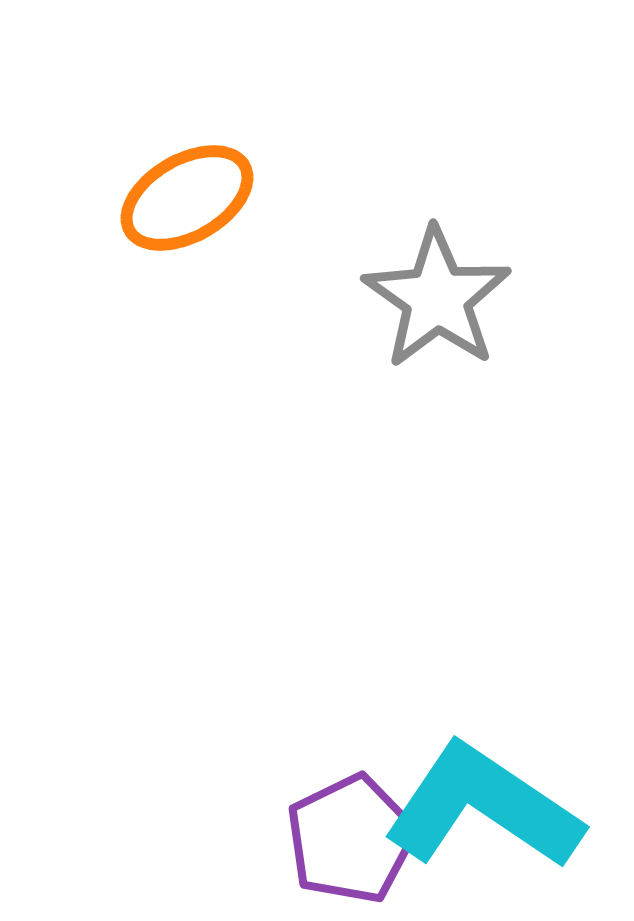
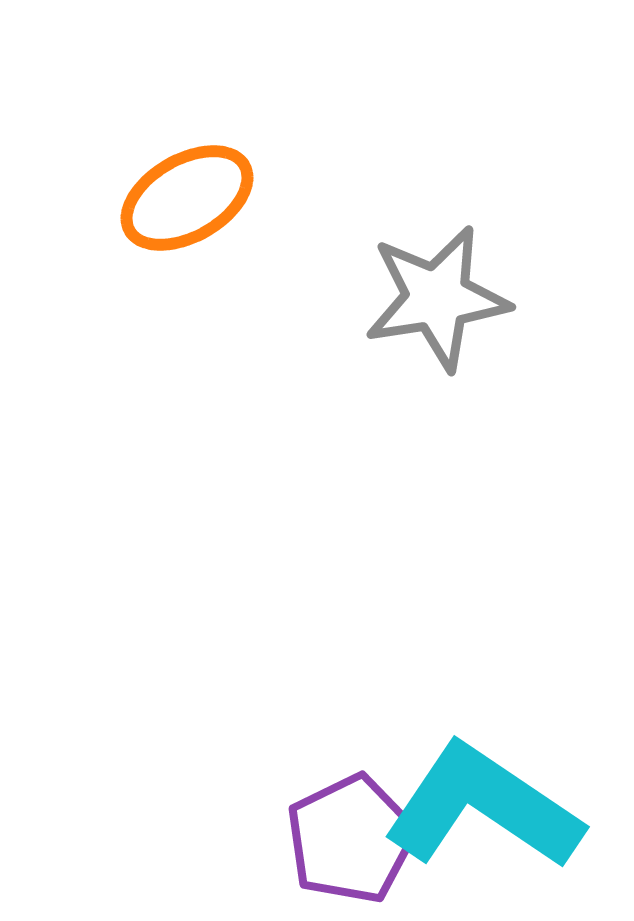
gray star: rotated 28 degrees clockwise
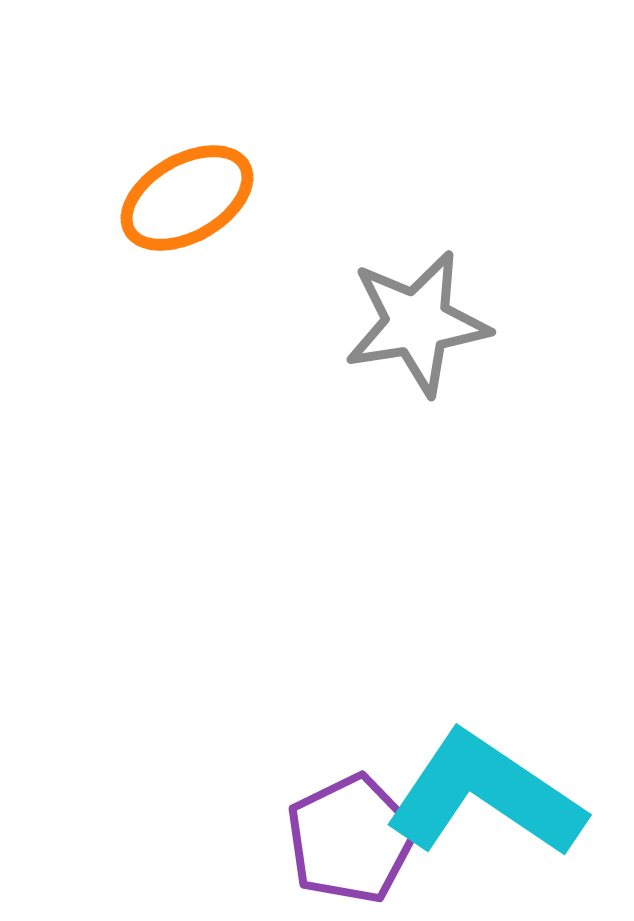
gray star: moved 20 px left, 25 px down
cyan L-shape: moved 2 px right, 12 px up
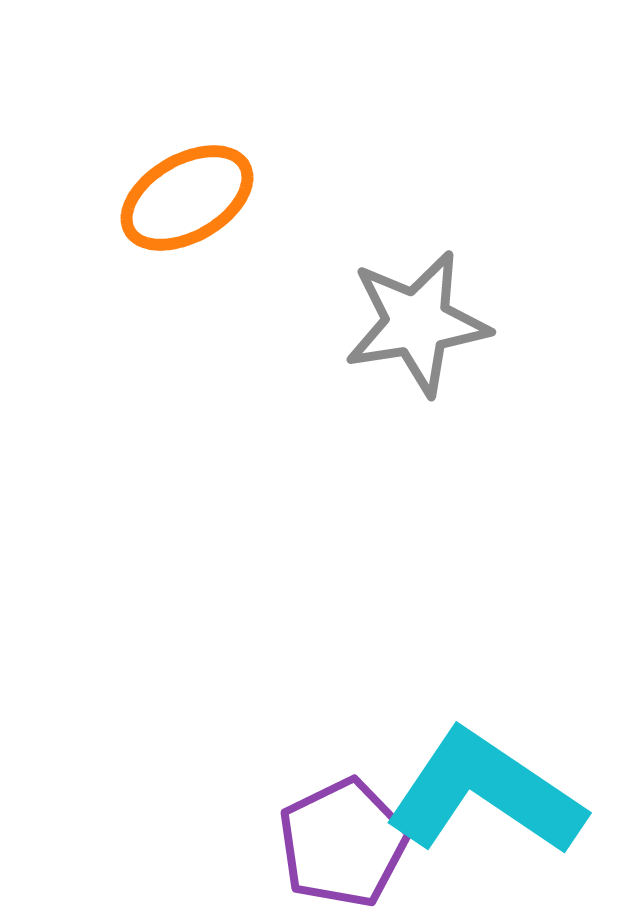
cyan L-shape: moved 2 px up
purple pentagon: moved 8 px left, 4 px down
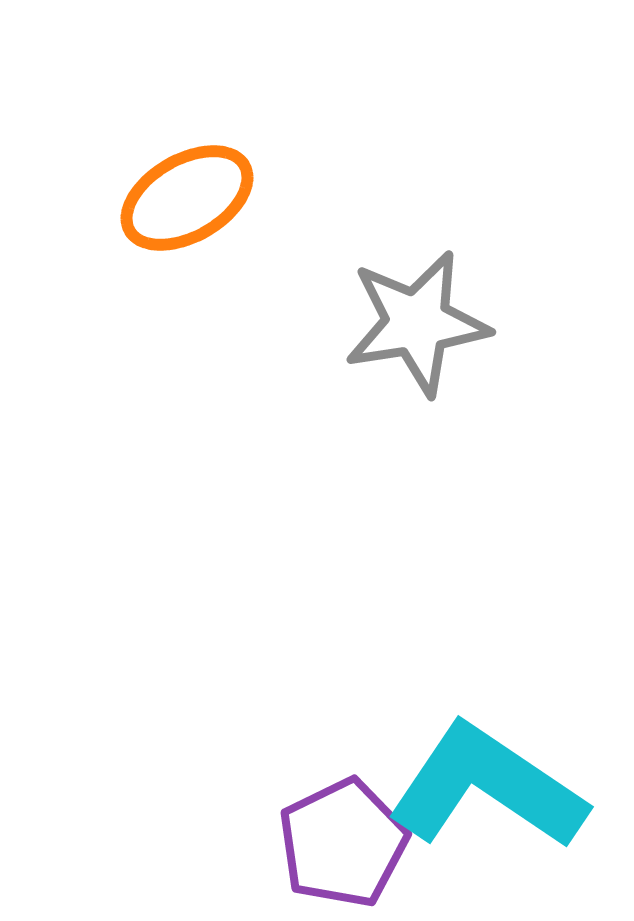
cyan L-shape: moved 2 px right, 6 px up
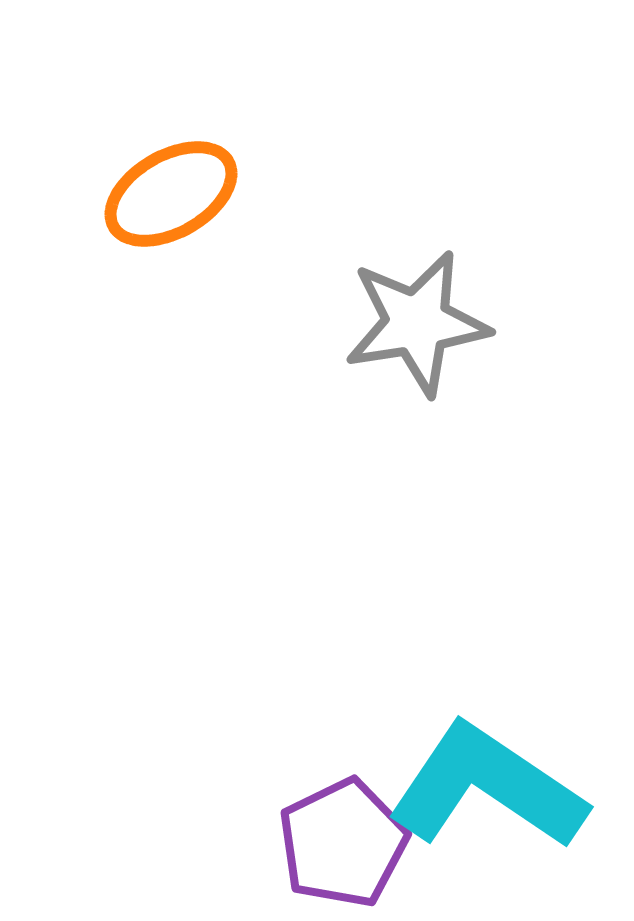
orange ellipse: moved 16 px left, 4 px up
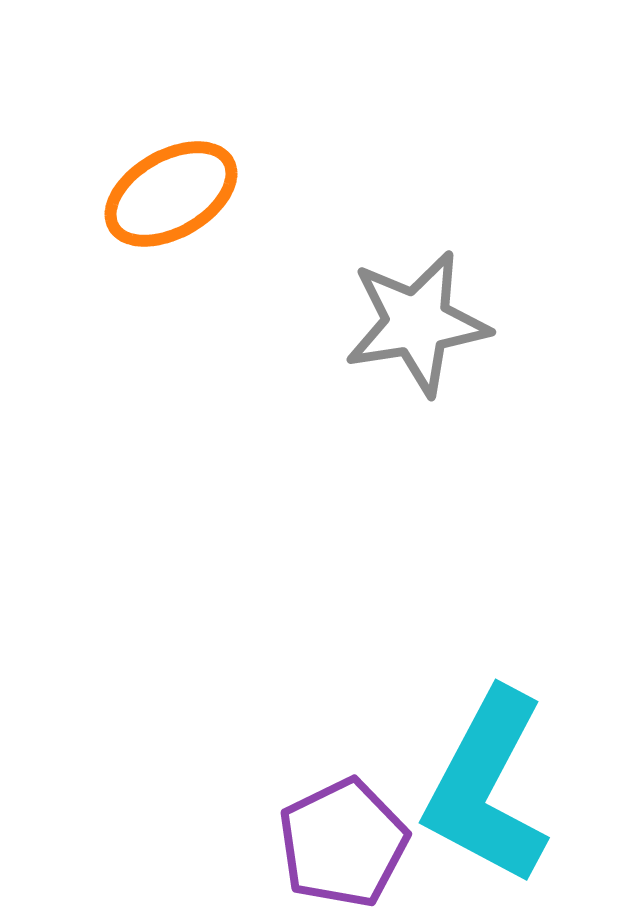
cyan L-shape: rotated 96 degrees counterclockwise
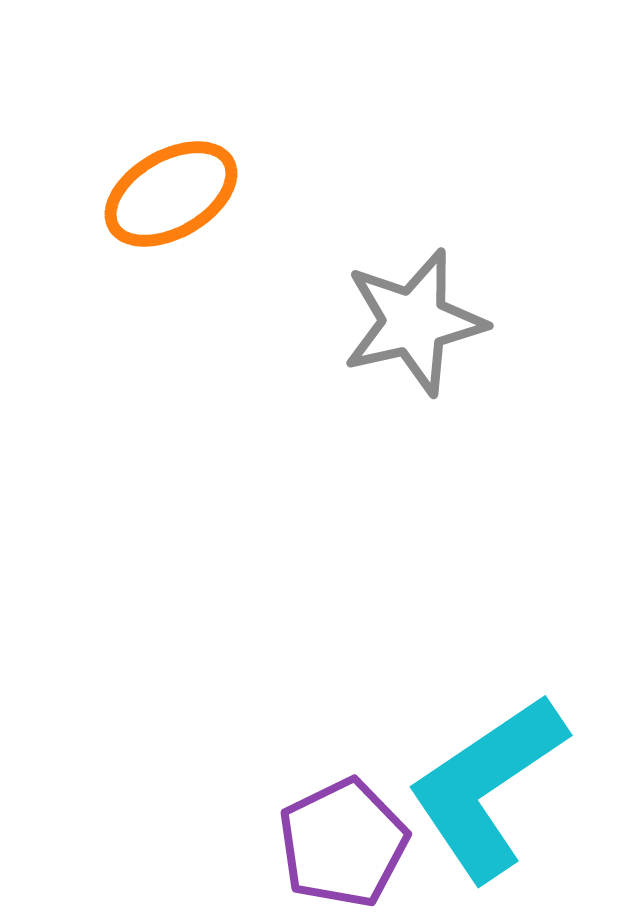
gray star: moved 3 px left, 1 px up; rotated 4 degrees counterclockwise
cyan L-shape: rotated 28 degrees clockwise
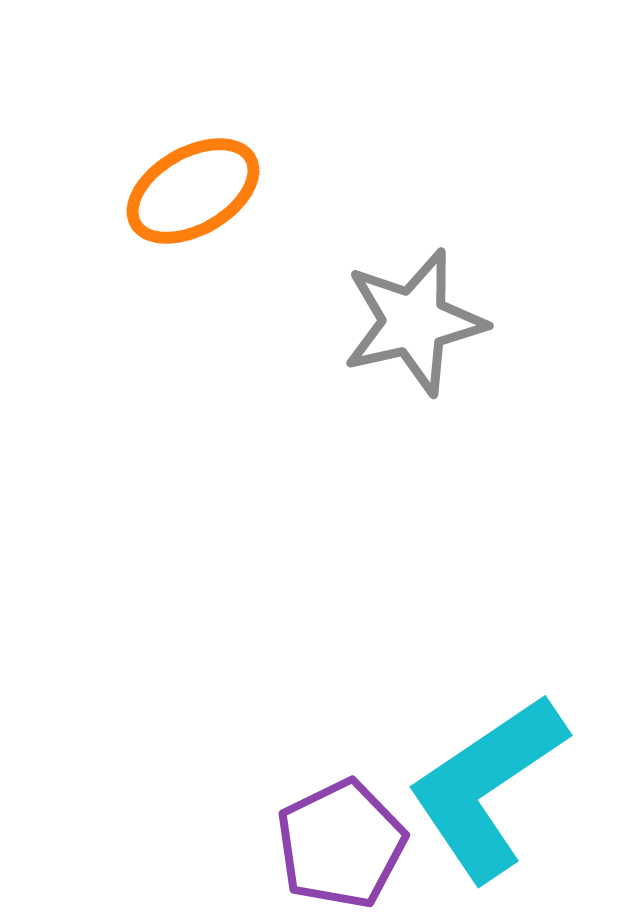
orange ellipse: moved 22 px right, 3 px up
purple pentagon: moved 2 px left, 1 px down
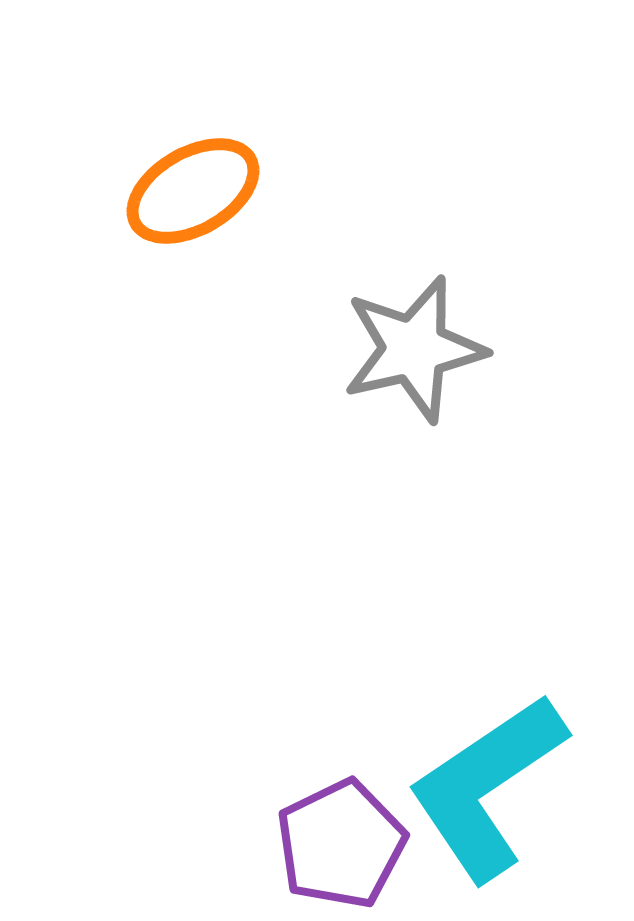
gray star: moved 27 px down
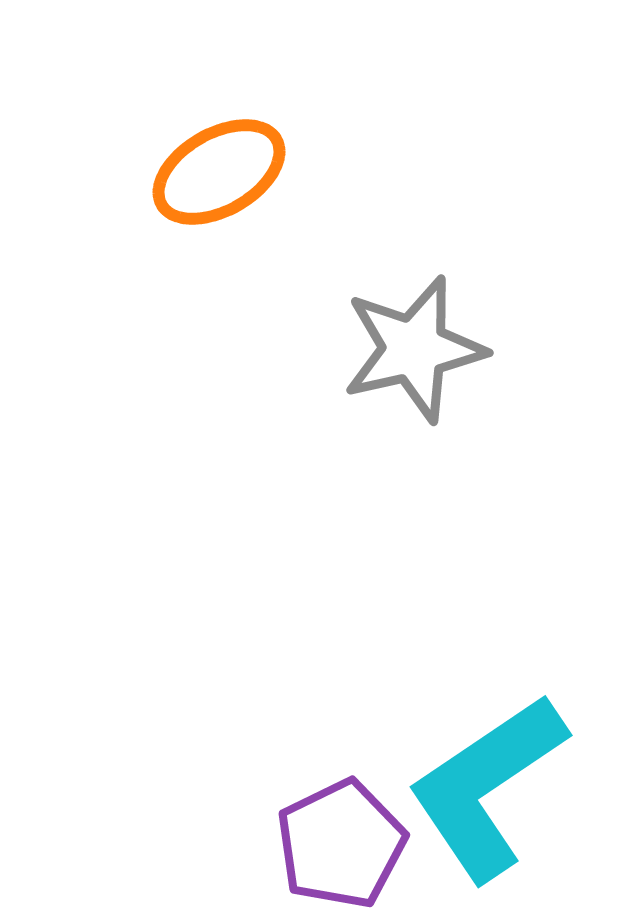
orange ellipse: moved 26 px right, 19 px up
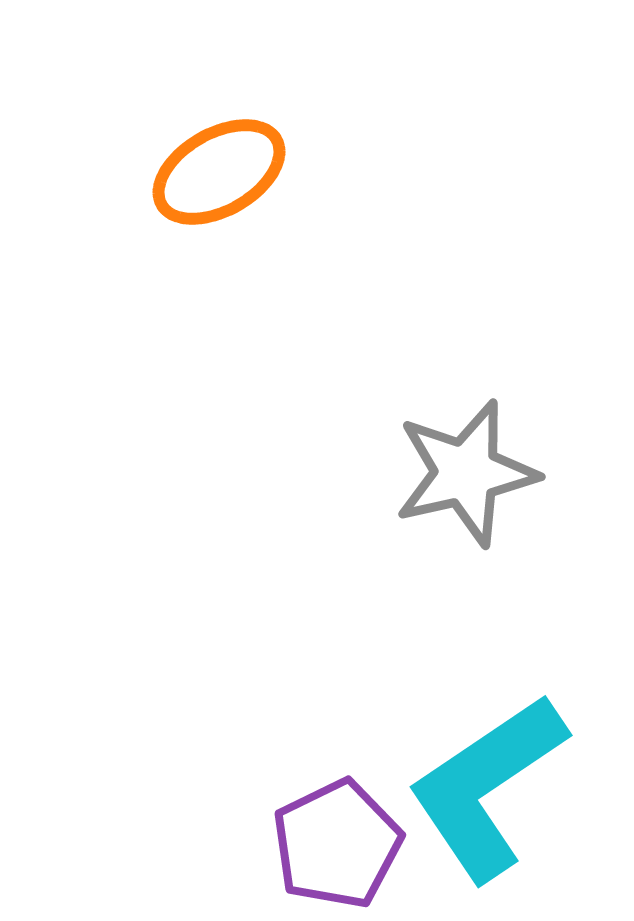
gray star: moved 52 px right, 124 px down
purple pentagon: moved 4 px left
